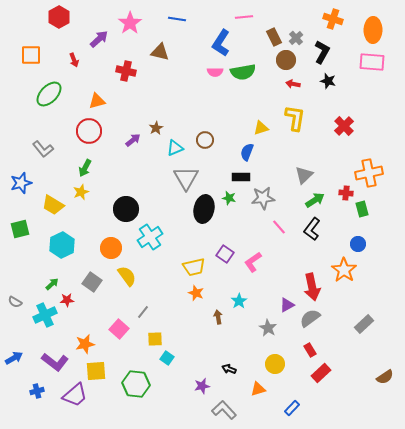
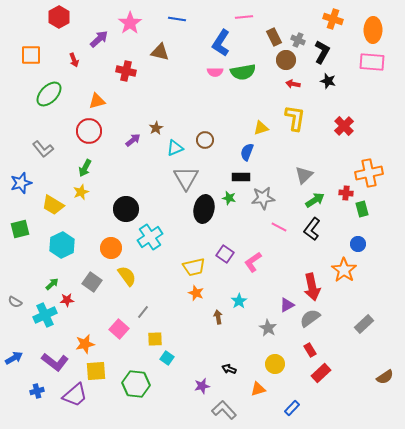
gray cross at (296, 38): moved 2 px right, 2 px down; rotated 24 degrees counterclockwise
pink line at (279, 227): rotated 21 degrees counterclockwise
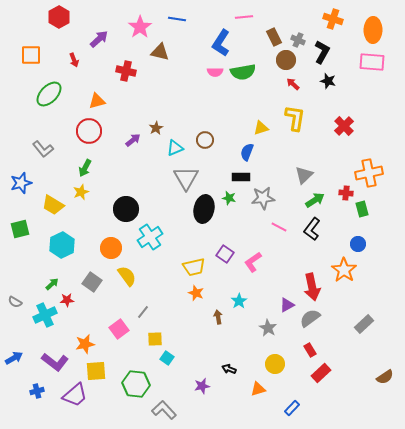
pink star at (130, 23): moved 10 px right, 4 px down
red arrow at (293, 84): rotated 32 degrees clockwise
pink square at (119, 329): rotated 12 degrees clockwise
gray L-shape at (224, 410): moved 60 px left
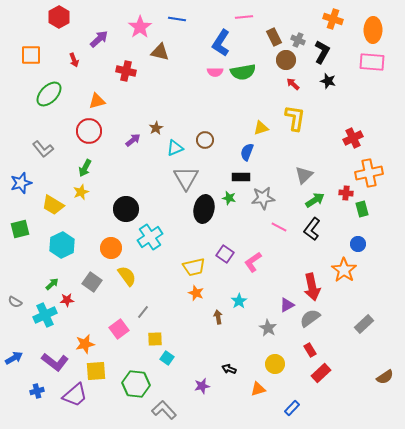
red cross at (344, 126): moved 9 px right, 12 px down; rotated 18 degrees clockwise
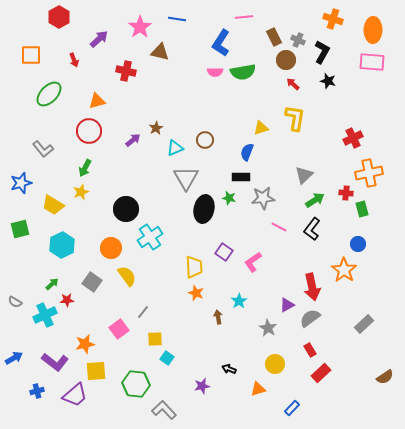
purple square at (225, 254): moved 1 px left, 2 px up
yellow trapezoid at (194, 267): rotated 80 degrees counterclockwise
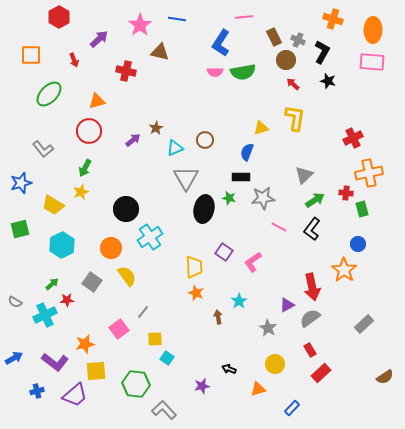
pink star at (140, 27): moved 2 px up
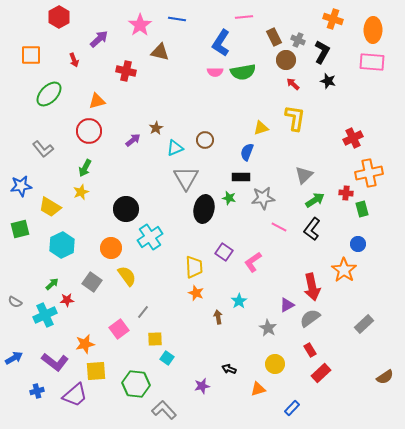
blue star at (21, 183): moved 3 px down; rotated 10 degrees clockwise
yellow trapezoid at (53, 205): moved 3 px left, 2 px down
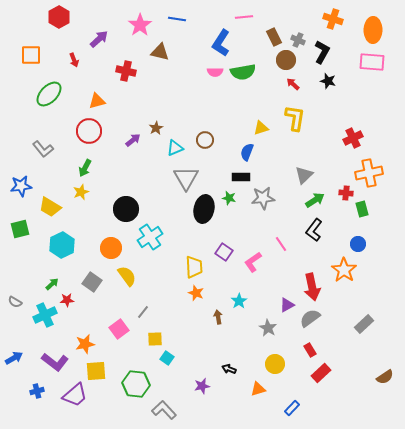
pink line at (279, 227): moved 2 px right, 17 px down; rotated 28 degrees clockwise
black L-shape at (312, 229): moved 2 px right, 1 px down
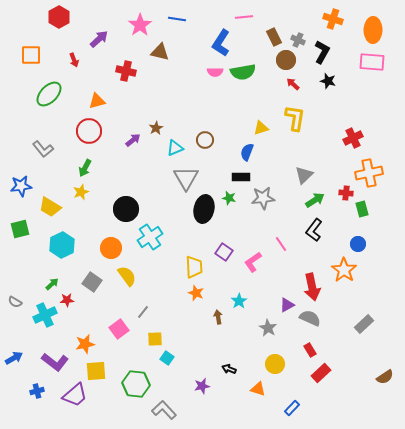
gray semicircle at (310, 318): rotated 60 degrees clockwise
orange triangle at (258, 389): rotated 35 degrees clockwise
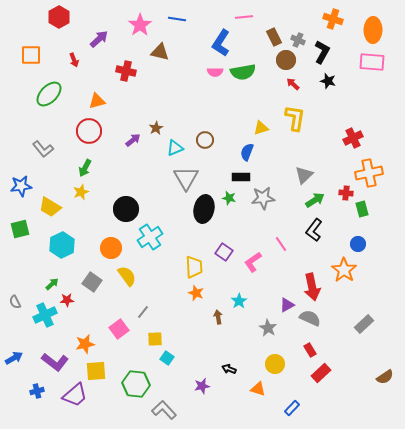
gray semicircle at (15, 302): rotated 32 degrees clockwise
